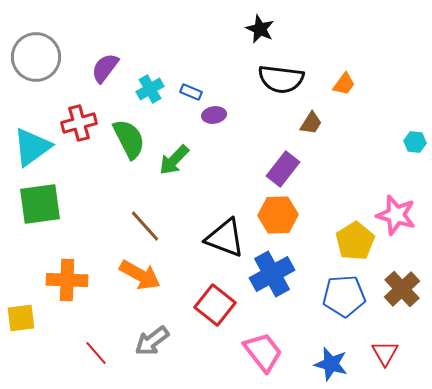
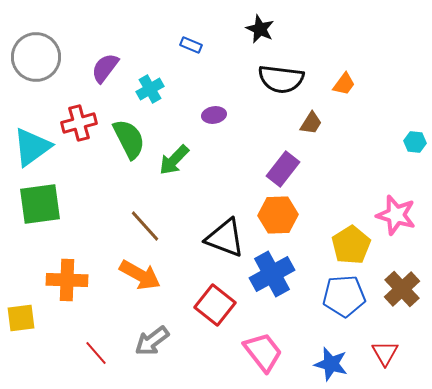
blue rectangle: moved 47 px up
yellow pentagon: moved 4 px left, 4 px down
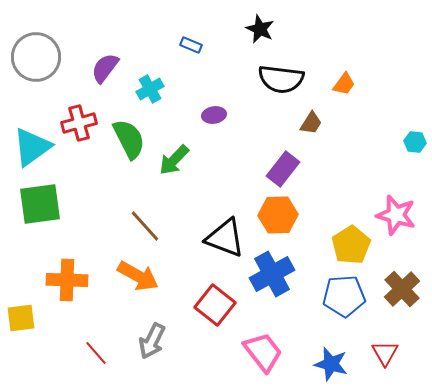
orange arrow: moved 2 px left, 1 px down
gray arrow: rotated 27 degrees counterclockwise
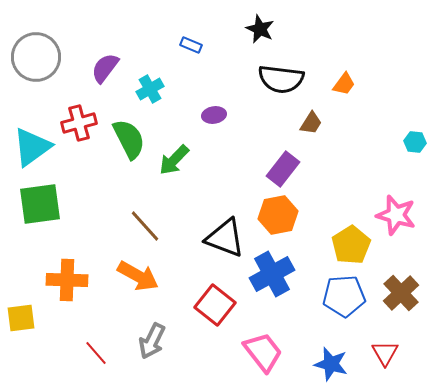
orange hexagon: rotated 9 degrees counterclockwise
brown cross: moved 1 px left, 4 px down
